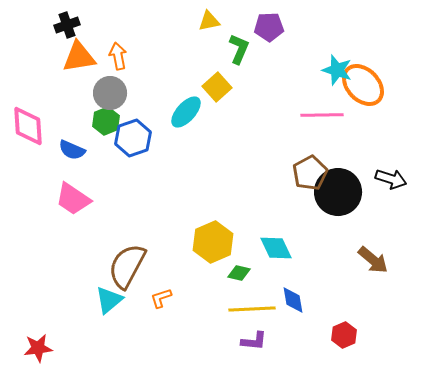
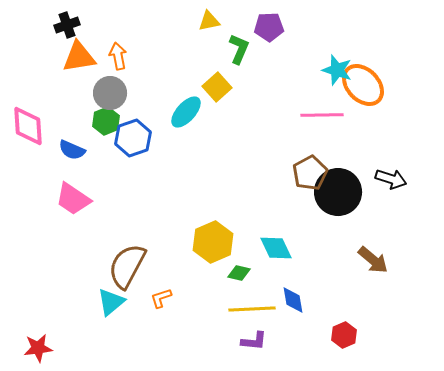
cyan triangle: moved 2 px right, 2 px down
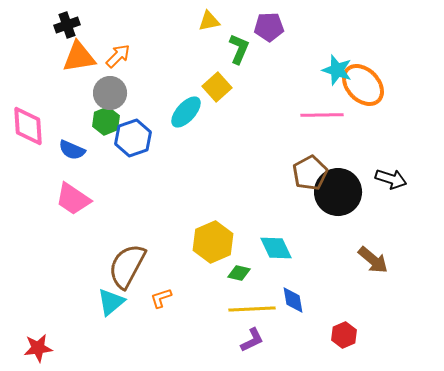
orange arrow: rotated 56 degrees clockwise
purple L-shape: moved 2 px left, 1 px up; rotated 32 degrees counterclockwise
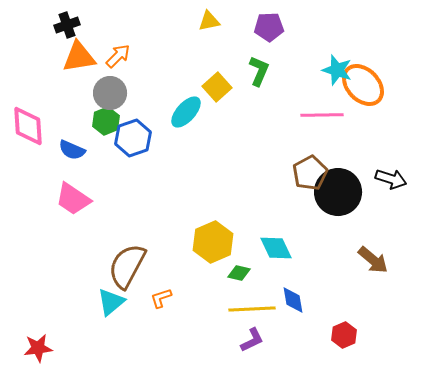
green L-shape: moved 20 px right, 22 px down
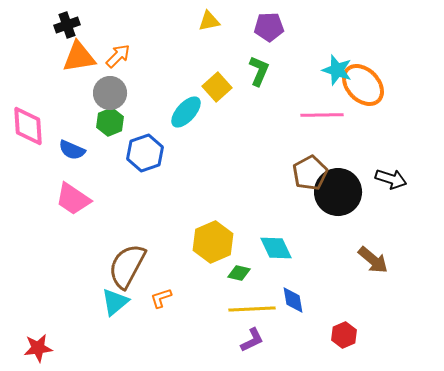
green hexagon: moved 4 px right, 1 px down
blue hexagon: moved 12 px right, 15 px down
cyan triangle: moved 4 px right
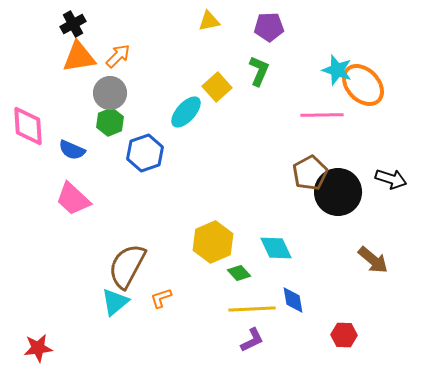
black cross: moved 6 px right, 1 px up; rotated 10 degrees counterclockwise
pink trapezoid: rotated 9 degrees clockwise
green diamond: rotated 35 degrees clockwise
red hexagon: rotated 25 degrees clockwise
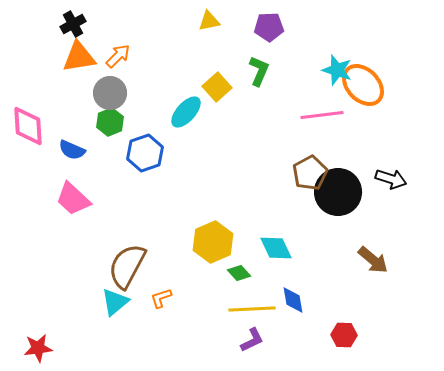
pink line: rotated 6 degrees counterclockwise
